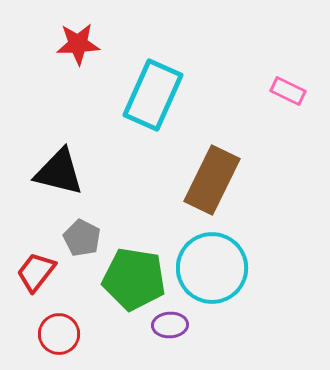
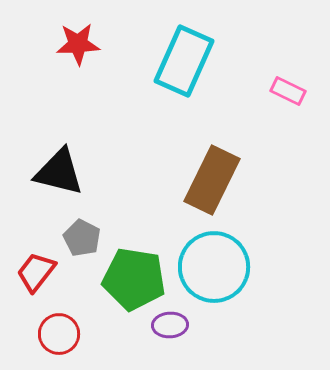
cyan rectangle: moved 31 px right, 34 px up
cyan circle: moved 2 px right, 1 px up
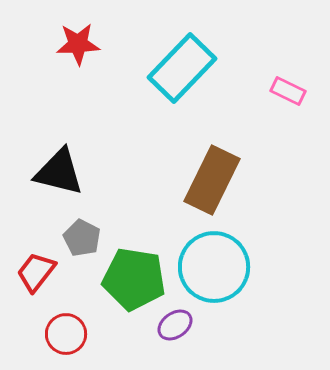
cyan rectangle: moved 2 px left, 7 px down; rotated 20 degrees clockwise
purple ellipse: moved 5 px right; rotated 32 degrees counterclockwise
red circle: moved 7 px right
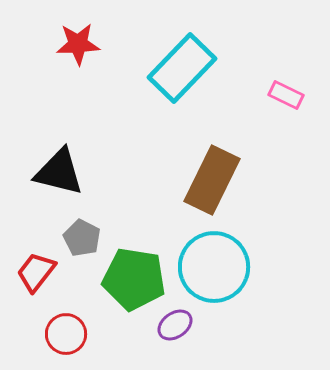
pink rectangle: moved 2 px left, 4 px down
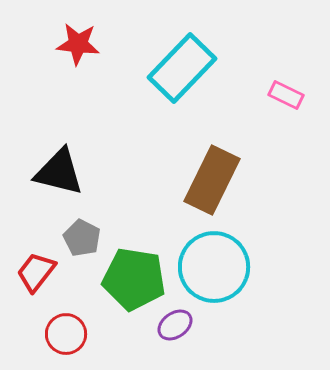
red star: rotated 9 degrees clockwise
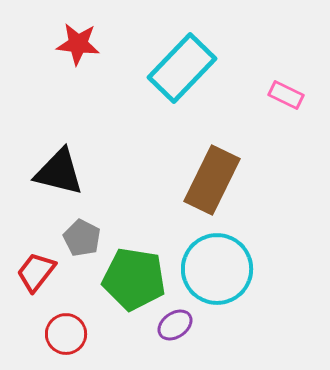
cyan circle: moved 3 px right, 2 px down
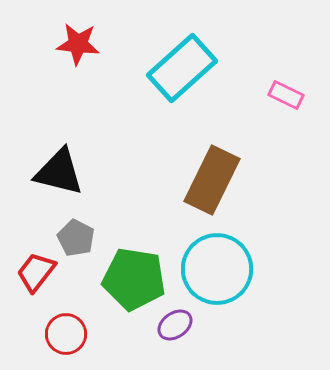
cyan rectangle: rotated 4 degrees clockwise
gray pentagon: moved 6 px left
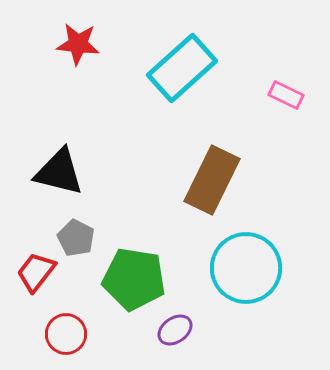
cyan circle: moved 29 px right, 1 px up
purple ellipse: moved 5 px down
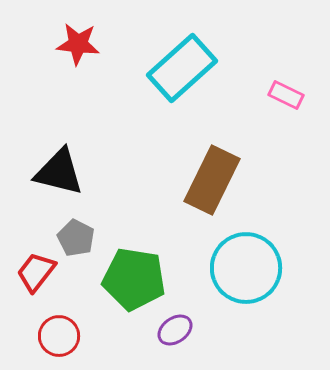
red circle: moved 7 px left, 2 px down
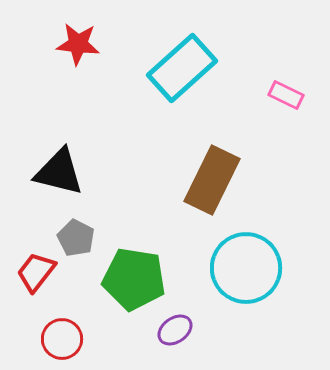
red circle: moved 3 px right, 3 px down
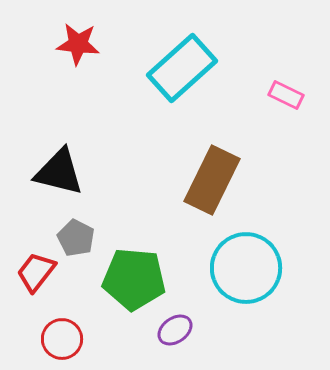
green pentagon: rotated 4 degrees counterclockwise
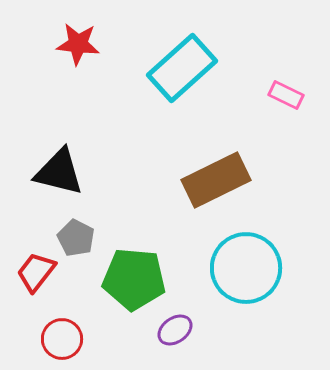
brown rectangle: moved 4 px right; rotated 38 degrees clockwise
